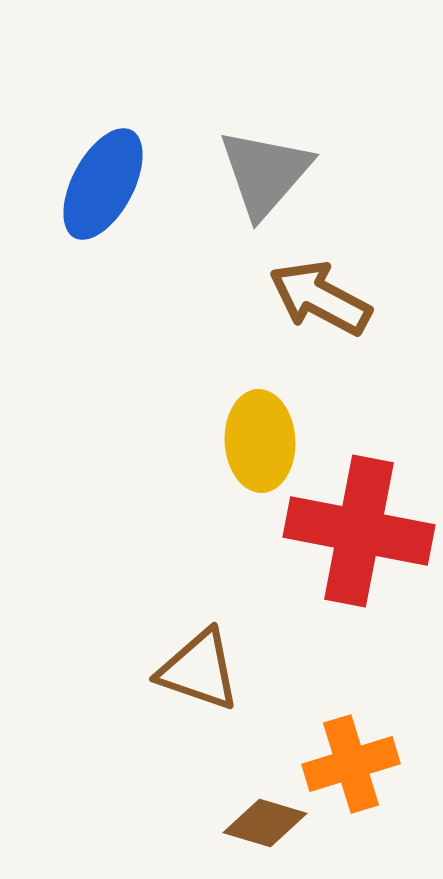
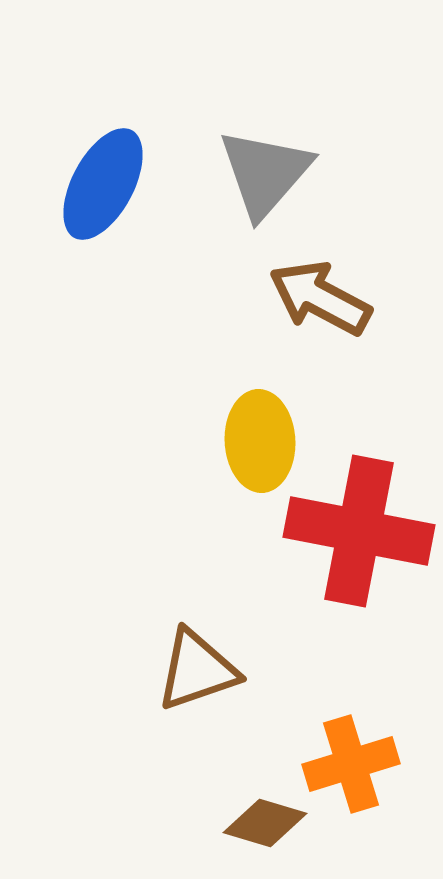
brown triangle: moved 2 px left; rotated 38 degrees counterclockwise
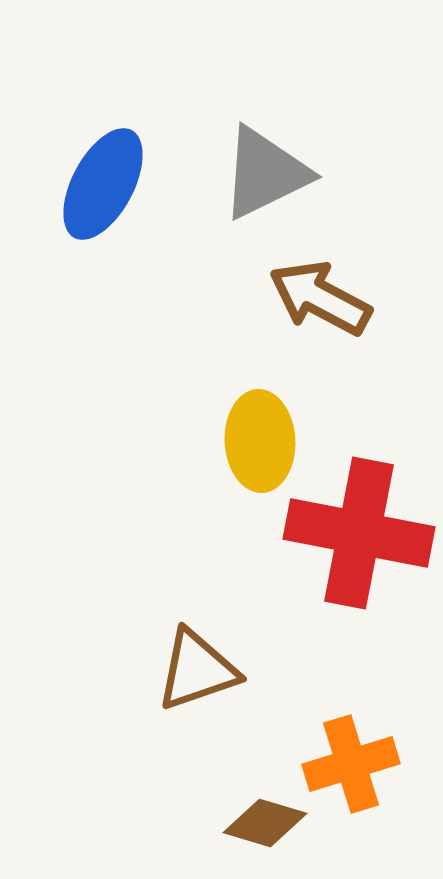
gray triangle: rotated 23 degrees clockwise
red cross: moved 2 px down
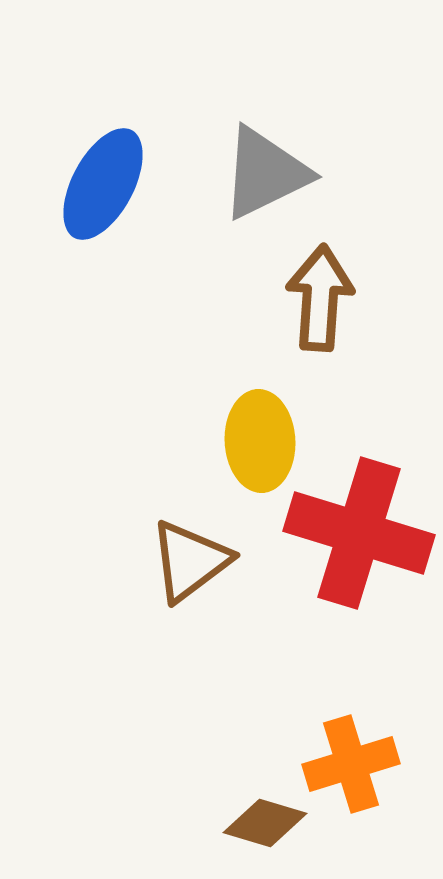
brown arrow: rotated 66 degrees clockwise
red cross: rotated 6 degrees clockwise
brown triangle: moved 7 px left, 109 px up; rotated 18 degrees counterclockwise
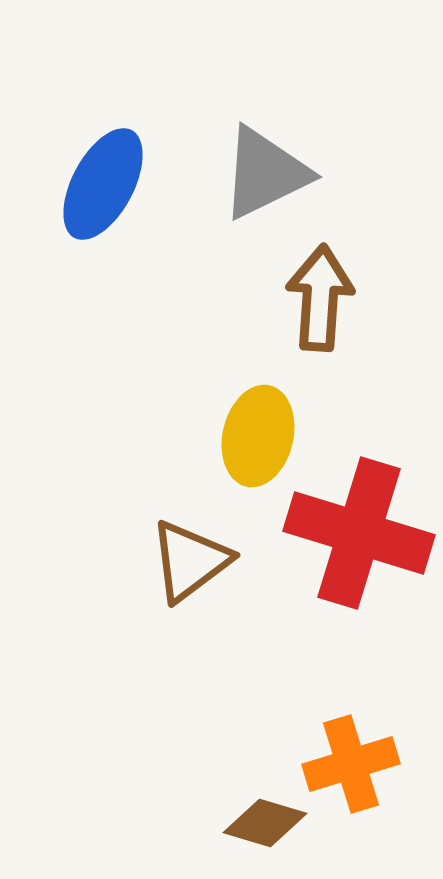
yellow ellipse: moved 2 px left, 5 px up; rotated 16 degrees clockwise
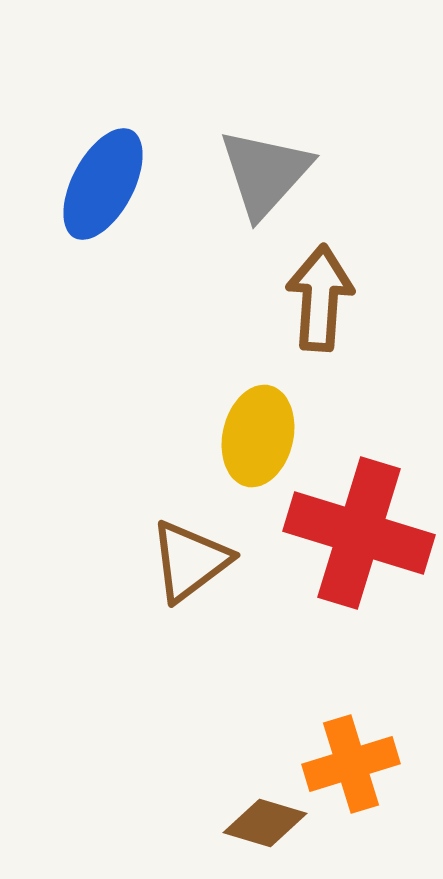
gray triangle: rotated 22 degrees counterclockwise
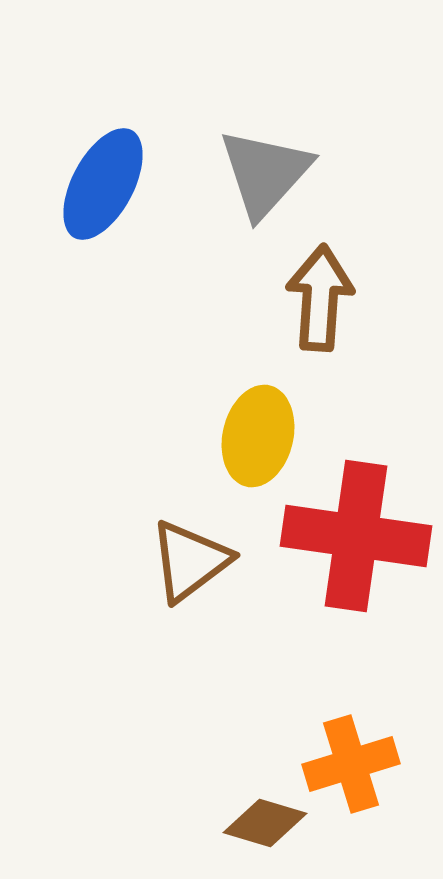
red cross: moved 3 px left, 3 px down; rotated 9 degrees counterclockwise
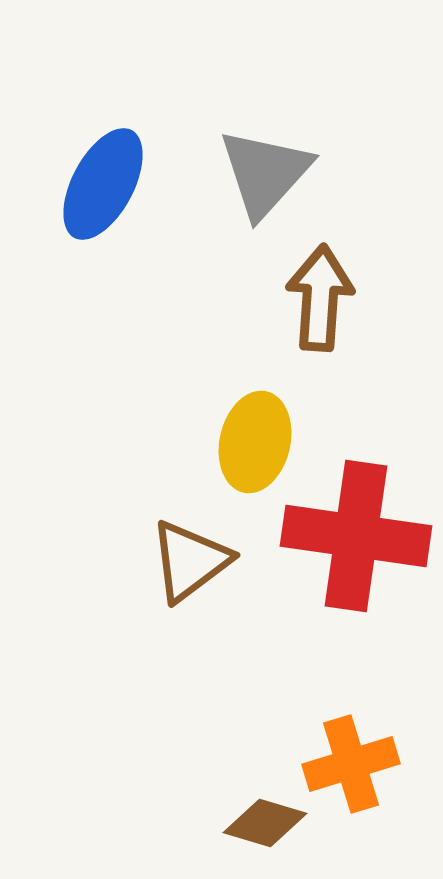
yellow ellipse: moved 3 px left, 6 px down
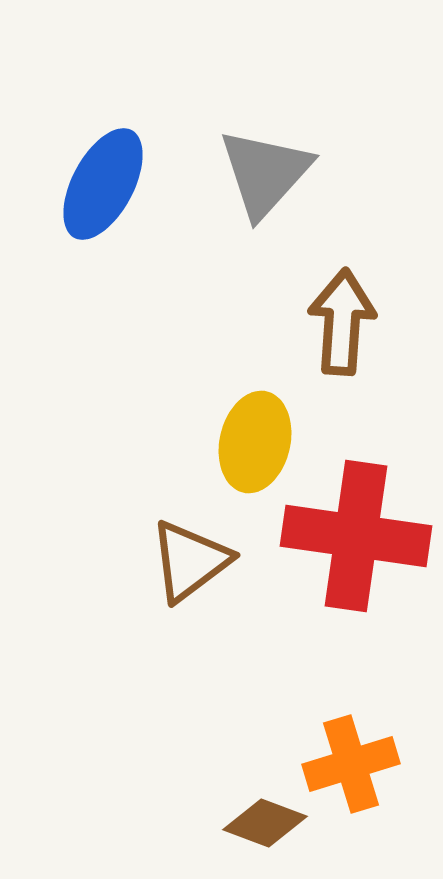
brown arrow: moved 22 px right, 24 px down
brown diamond: rotated 4 degrees clockwise
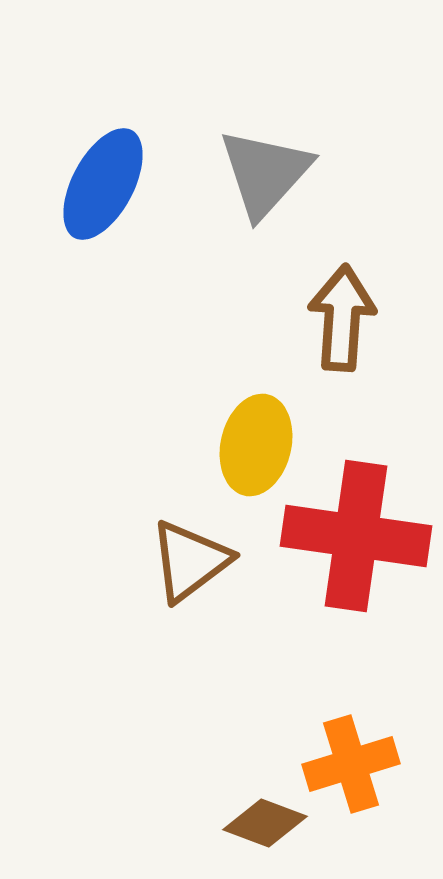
brown arrow: moved 4 px up
yellow ellipse: moved 1 px right, 3 px down
